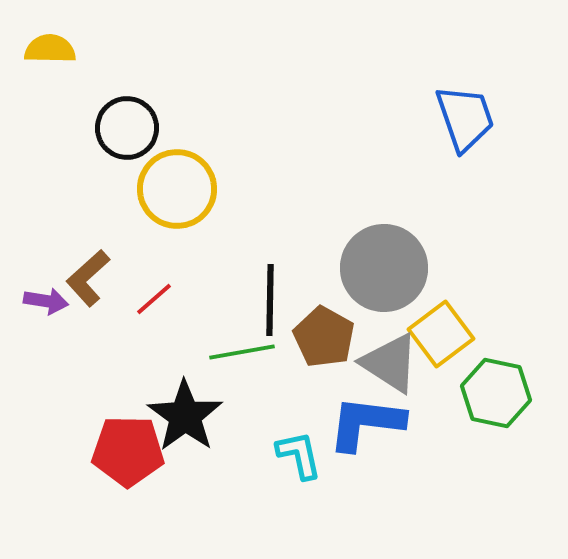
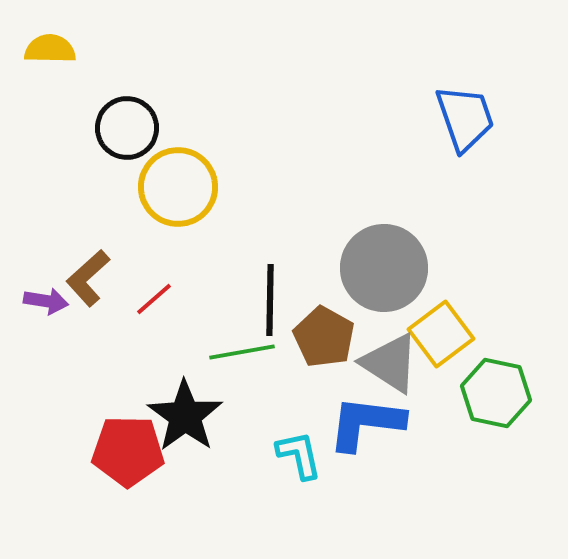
yellow circle: moved 1 px right, 2 px up
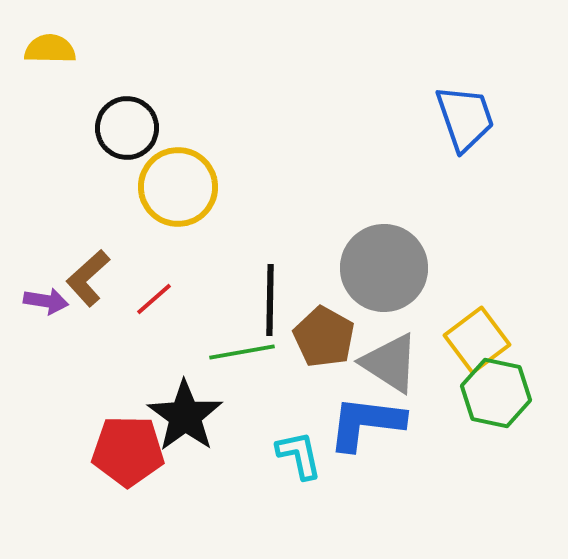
yellow square: moved 36 px right, 6 px down
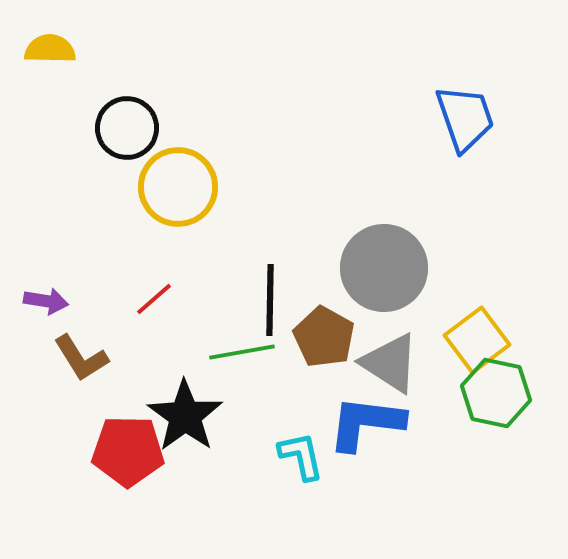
brown L-shape: moved 7 px left, 80 px down; rotated 80 degrees counterclockwise
cyan L-shape: moved 2 px right, 1 px down
